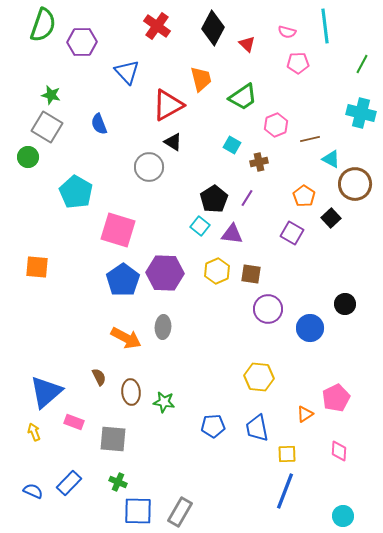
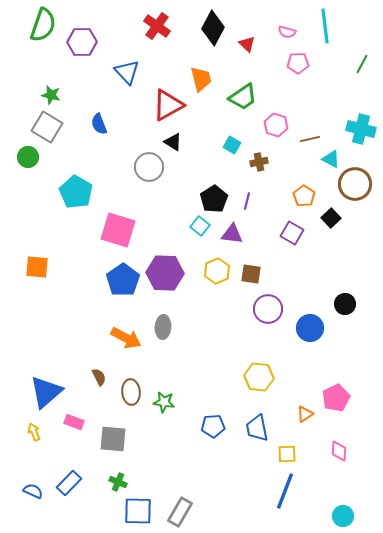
cyan cross at (361, 113): moved 16 px down
pink hexagon at (276, 125): rotated 20 degrees counterclockwise
purple line at (247, 198): moved 3 px down; rotated 18 degrees counterclockwise
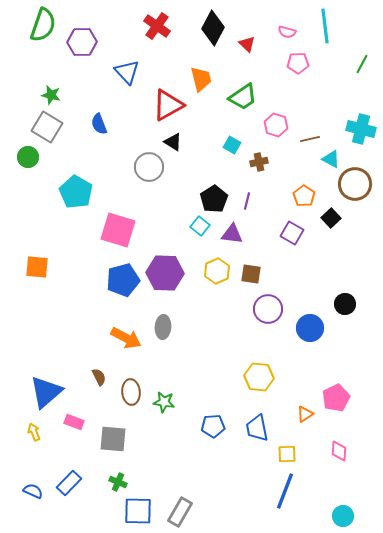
blue pentagon at (123, 280): rotated 20 degrees clockwise
